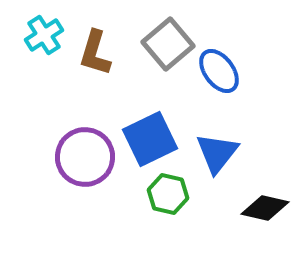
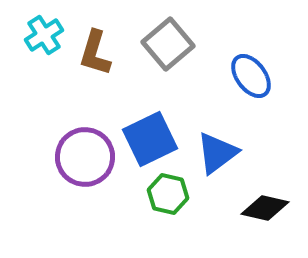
blue ellipse: moved 32 px right, 5 px down
blue triangle: rotated 15 degrees clockwise
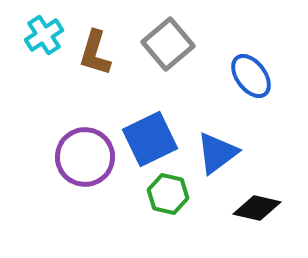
black diamond: moved 8 px left
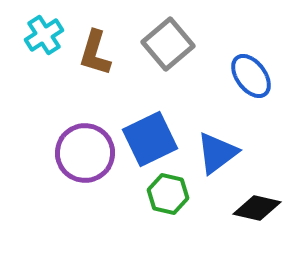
purple circle: moved 4 px up
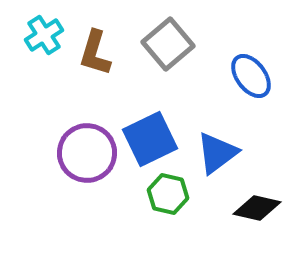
purple circle: moved 2 px right
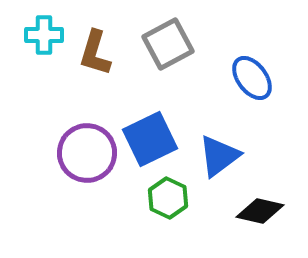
cyan cross: rotated 33 degrees clockwise
gray square: rotated 12 degrees clockwise
blue ellipse: moved 1 px right, 2 px down
blue triangle: moved 2 px right, 3 px down
green hexagon: moved 4 px down; rotated 12 degrees clockwise
black diamond: moved 3 px right, 3 px down
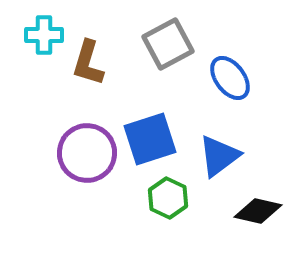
brown L-shape: moved 7 px left, 10 px down
blue ellipse: moved 22 px left
blue square: rotated 8 degrees clockwise
black diamond: moved 2 px left
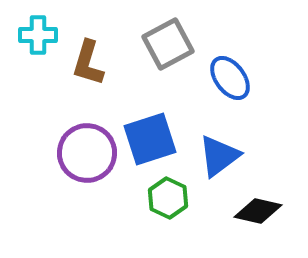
cyan cross: moved 6 px left
